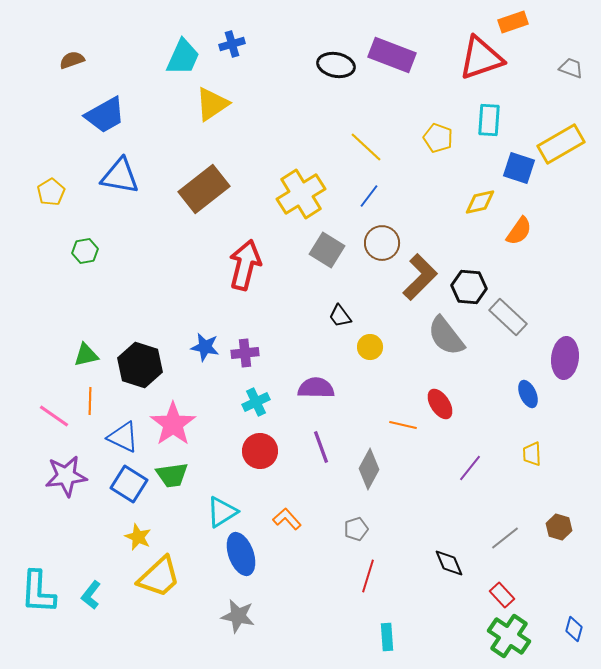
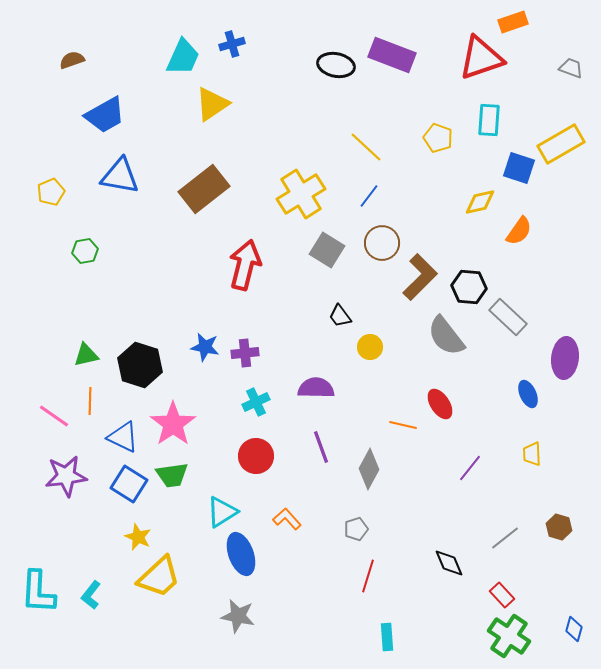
yellow pentagon at (51, 192): rotated 8 degrees clockwise
red circle at (260, 451): moved 4 px left, 5 px down
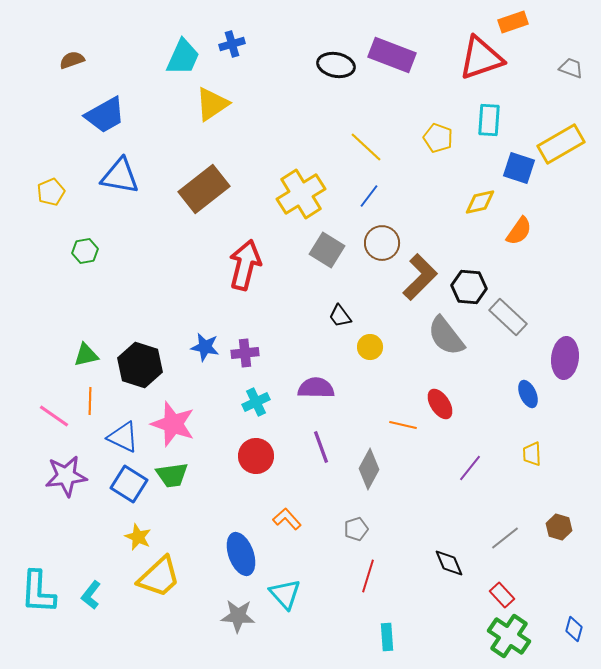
pink star at (173, 424): rotated 18 degrees counterclockwise
cyan triangle at (222, 512): moved 63 px right, 82 px down; rotated 40 degrees counterclockwise
gray star at (238, 616): rotated 8 degrees counterclockwise
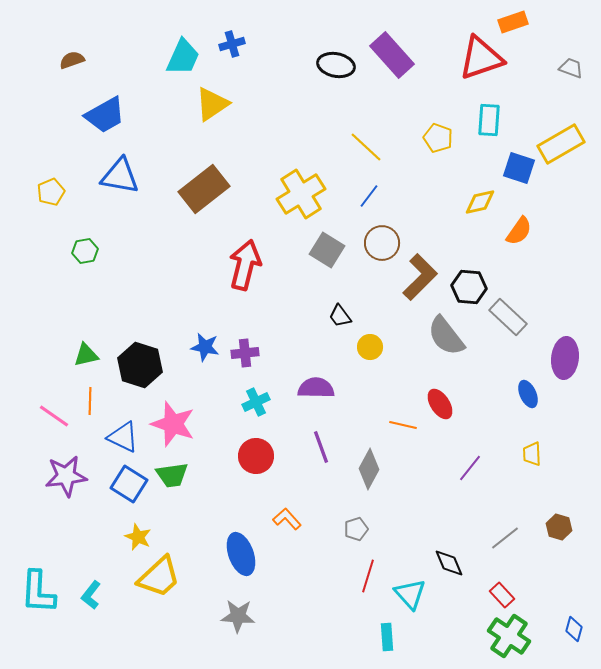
purple rectangle at (392, 55): rotated 27 degrees clockwise
cyan triangle at (285, 594): moved 125 px right
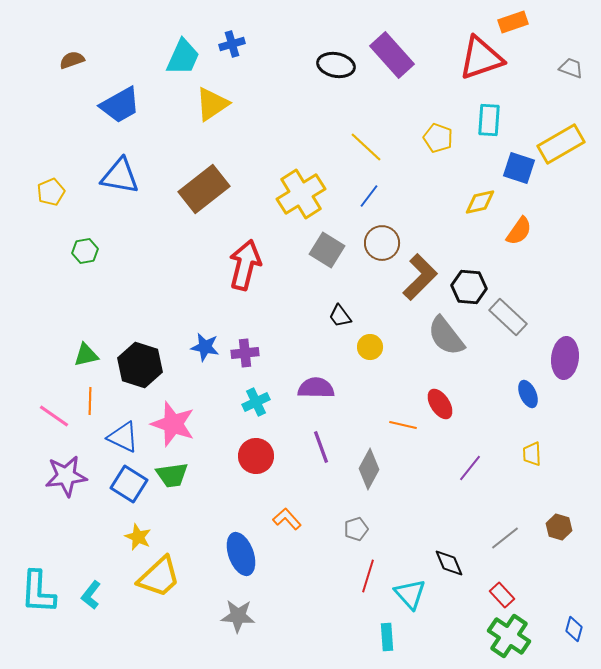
blue trapezoid at (105, 115): moved 15 px right, 10 px up
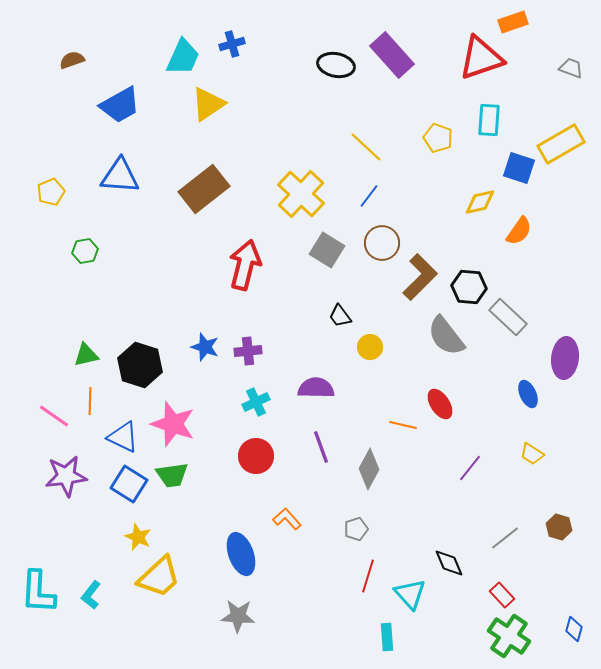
yellow triangle at (212, 104): moved 4 px left
blue triangle at (120, 176): rotated 6 degrees counterclockwise
yellow cross at (301, 194): rotated 15 degrees counterclockwise
blue star at (205, 347): rotated 8 degrees clockwise
purple cross at (245, 353): moved 3 px right, 2 px up
yellow trapezoid at (532, 454): rotated 55 degrees counterclockwise
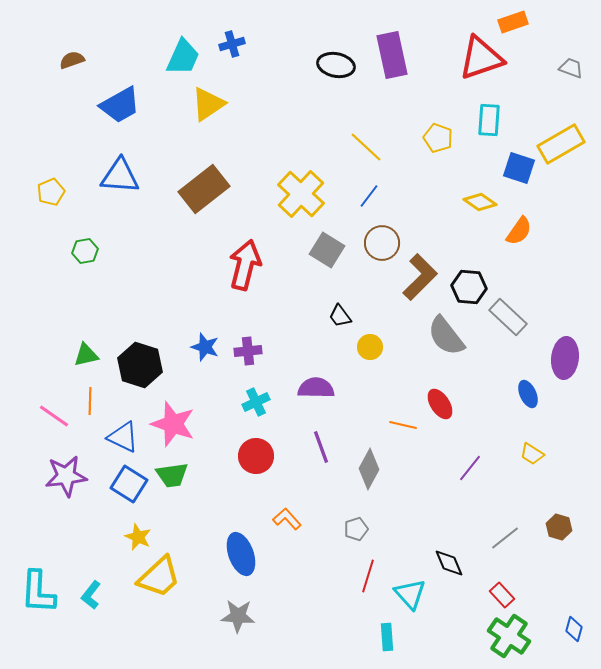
purple rectangle at (392, 55): rotated 30 degrees clockwise
yellow diamond at (480, 202): rotated 48 degrees clockwise
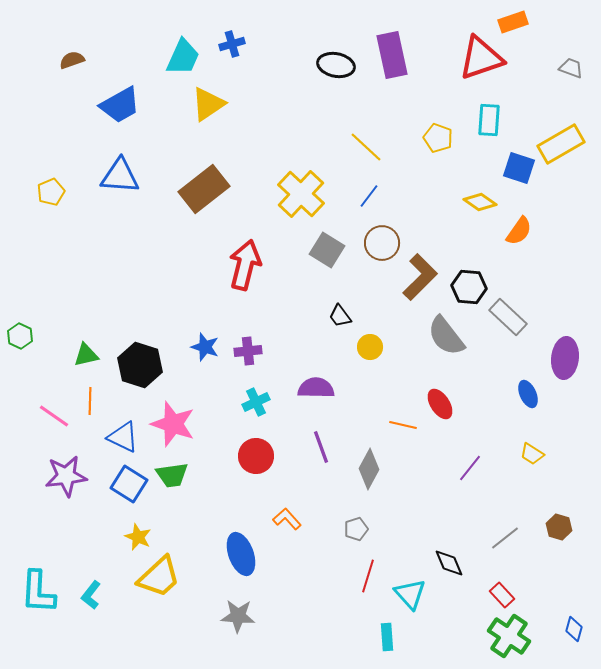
green hexagon at (85, 251): moved 65 px left, 85 px down; rotated 25 degrees counterclockwise
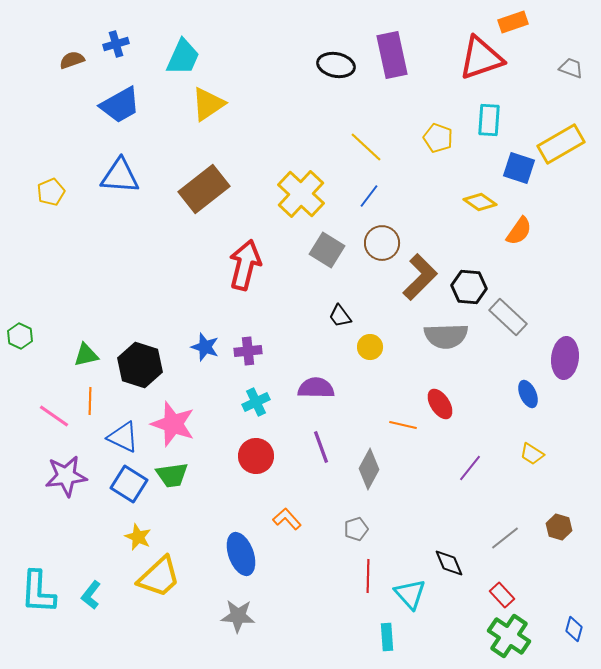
blue cross at (232, 44): moved 116 px left
gray semicircle at (446, 336): rotated 54 degrees counterclockwise
red line at (368, 576): rotated 16 degrees counterclockwise
